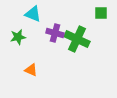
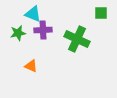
purple cross: moved 12 px left, 3 px up; rotated 18 degrees counterclockwise
green star: moved 4 px up
orange triangle: moved 4 px up
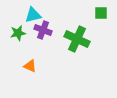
cyan triangle: moved 1 px down; rotated 36 degrees counterclockwise
purple cross: rotated 24 degrees clockwise
orange triangle: moved 1 px left
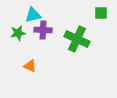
purple cross: rotated 18 degrees counterclockwise
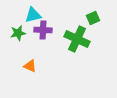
green square: moved 8 px left, 5 px down; rotated 24 degrees counterclockwise
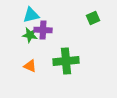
cyan triangle: moved 2 px left
green star: moved 12 px right, 2 px down; rotated 21 degrees clockwise
green cross: moved 11 px left, 22 px down; rotated 30 degrees counterclockwise
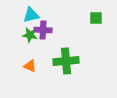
green square: moved 3 px right; rotated 24 degrees clockwise
